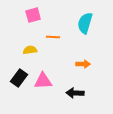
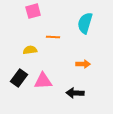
pink square: moved 4 px up
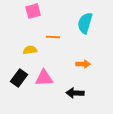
pink triangle: moved 1 px right, 3 px up
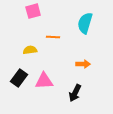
pink triangle: moved 3 px down
black arrow: rotated 66 degrees counterclockwise
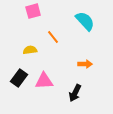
cyan semicircle: moved 2 px up; rotated 120 degrees clockwise
orange line: rotated 48 degrees clockwise
orange arrow: moved 2 px right
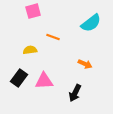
cyan semicircle: moved 6 px right, 2 px down; rotated 95 degrees clockwise
orange line: rotated 32 degrees counterclockwise
orange arrow: rotated 24 degrees clockwise
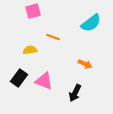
pink triangle: rotated 24 degrees clockwise
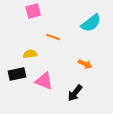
yellow semicircle: moved 4 px down
black rectangle: moved 2 px left, 4 px up; rotated 42 degrees clockwise
black arrow: rotated 12 degrees clockwise
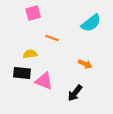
pink square: moved 2 px down
orange line: moved 1 px left, 1 px down
black rectangle: moved 5 px right, 1 px up; rotated 18 degrees clockwise
